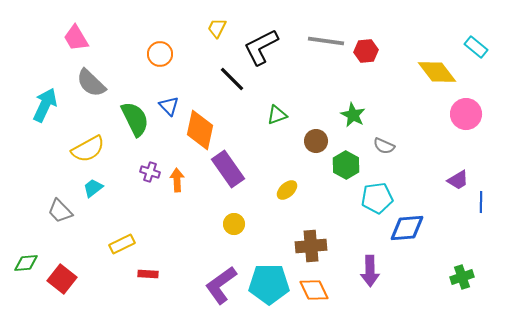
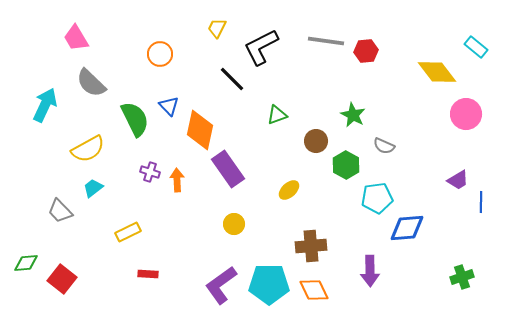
yellow ellipse at (287, 190): moved 2 px right
yellow rectangle at (122, 244): moved 6 px right, 12 px up
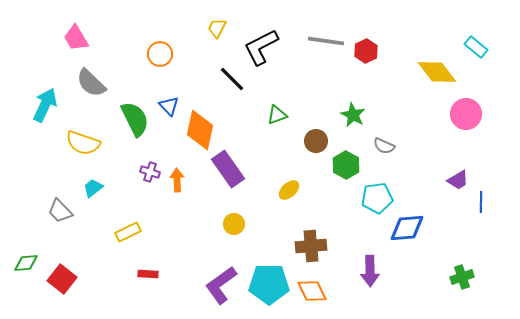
red hexagon at (366, 51): rotated 20 degrees counterclockwise
yellow semicircle at (88, 149): moved 5 px left, 6 px up; rotated 48 degrees clockwise
orange diamond at (314, 290): moved 2 px left, 1 px down
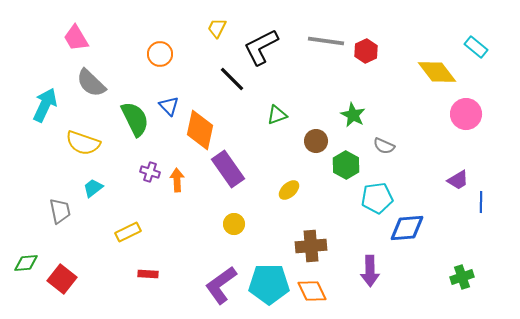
gray trapezoid at (60, 211): rotated 148 degrees counterclockwise
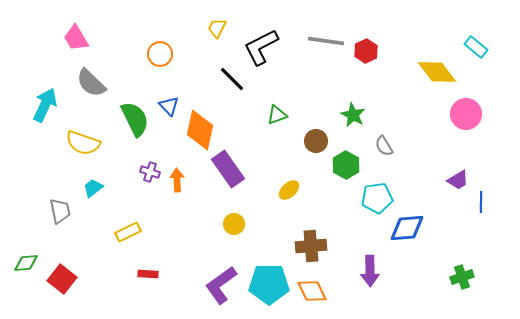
gray semicircle at (384, 146): rotated 35 degrees clockwise
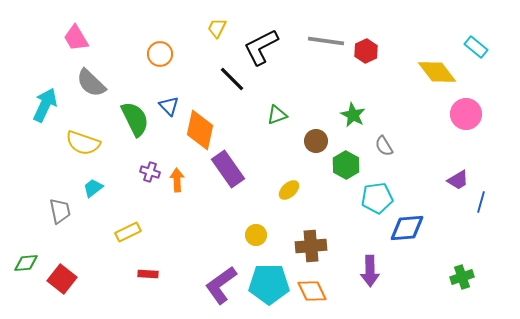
blue line at (481, 202): rotated 15 degrees clockwise
yellow circle at (234, 224): moved 22 px right, 11 px down
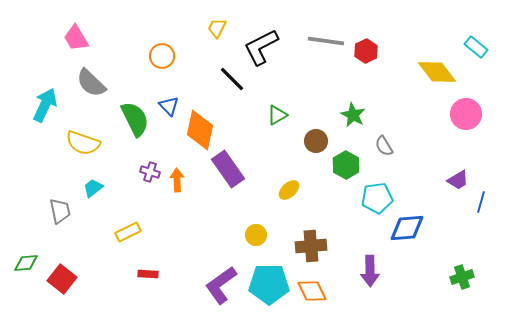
orange circle at (160, 54): moved 2 px right, 2 px down
green triangle at (277, 115): rotated 10 degrees counterclockwise
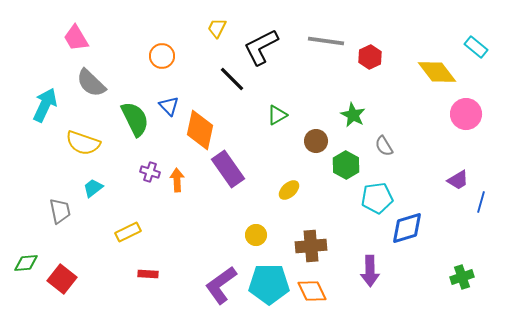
red hexagon at (366, 51): moved 4 px right, 6 px down
blue diamond at (407, 228): rotated 12 degrees counterclockwise
